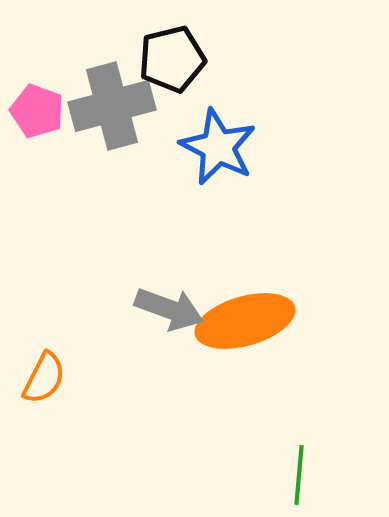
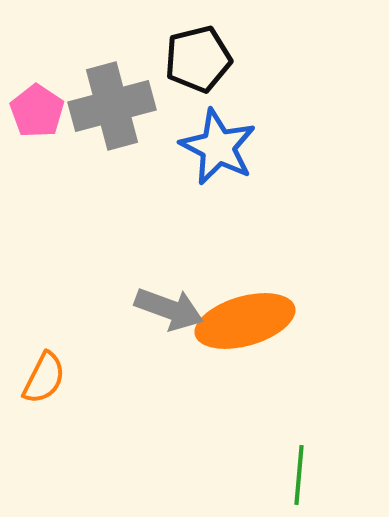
black pentagon: moved 26 px right
pink pentagon: rotated 14 degrees clockwise
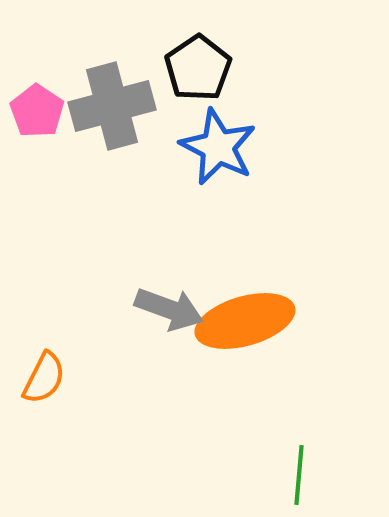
black pentagon: moved 9 px down; rotated 20 degrees counterclockwise
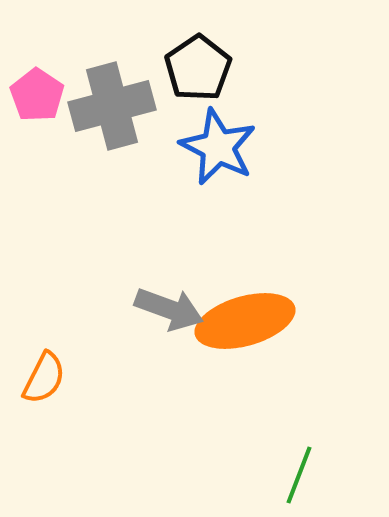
pink pentagon: moved 16 px up
green line: rotated 16 degrees clockwise
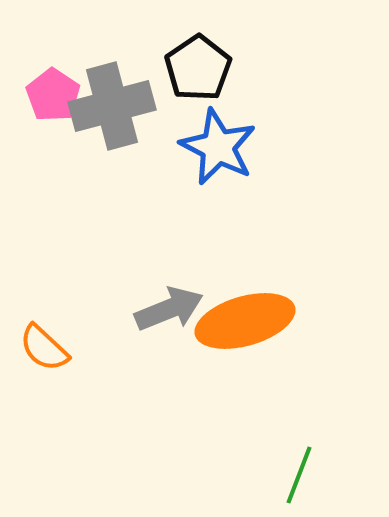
pink pentagon: moved 16 px right
gray arrow: rotated 42 degrees counterclockwise
orange semicircle: moved 30 px up; rotated 106 degrees clockwise
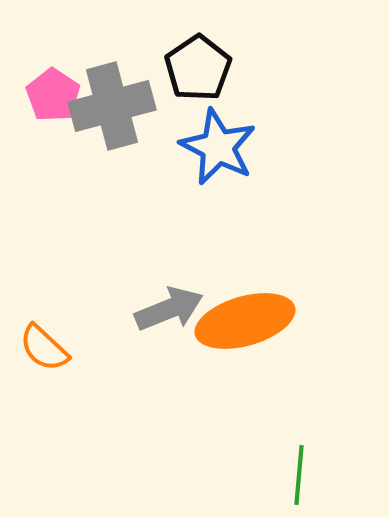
green line: rotated 16 degrees counterclockwise
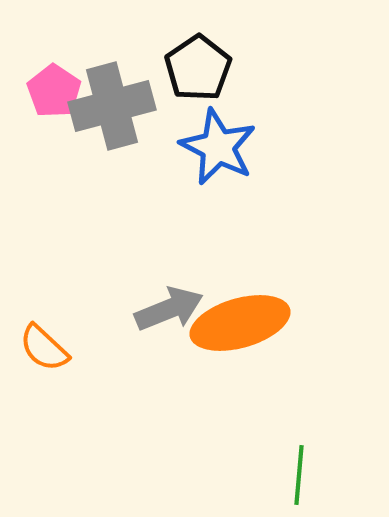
pink pentagon: moved 1 px right, 4 px up
orange ellipse: moved 5 px left, 2 px down
